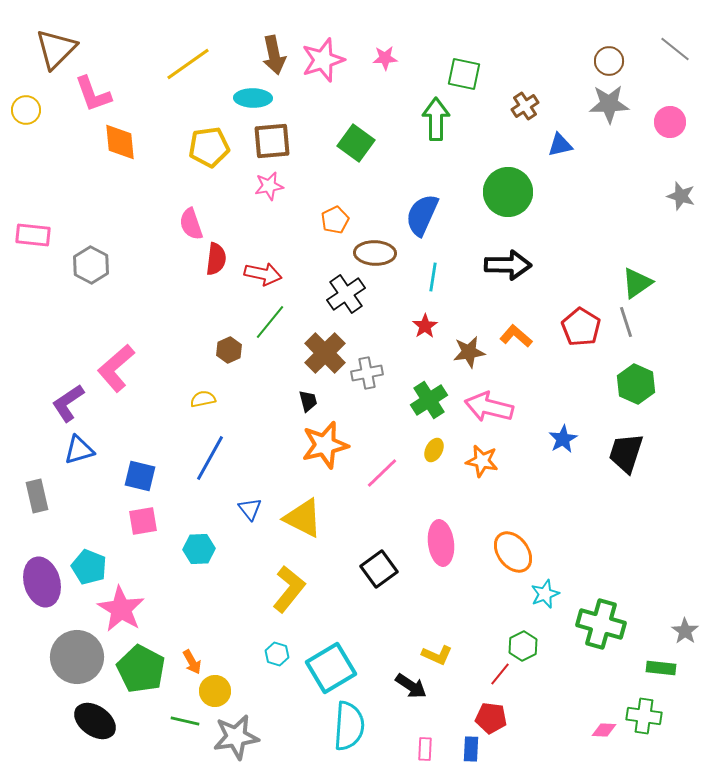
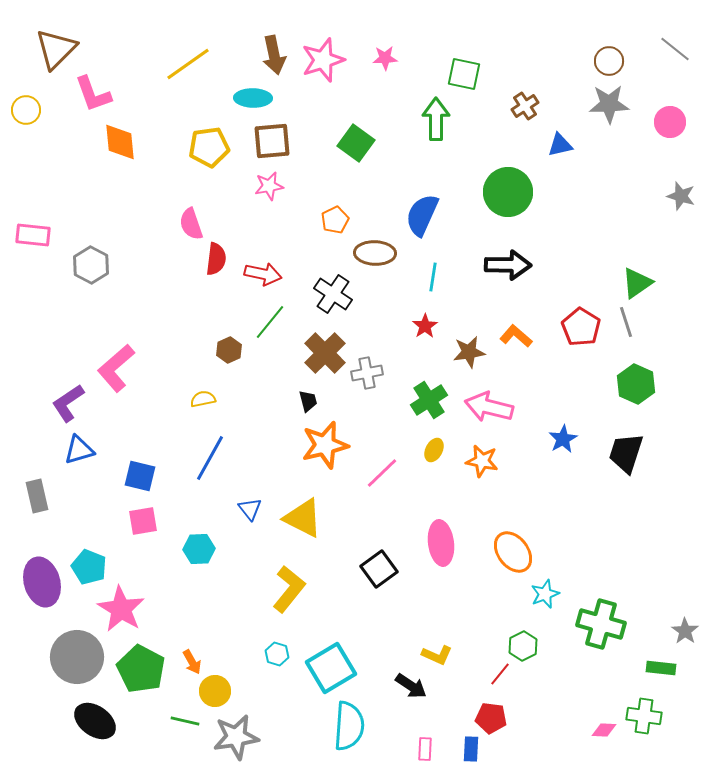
black cross at (346, 294): moved 13 px left; rotated 21 degrees counterclockwise
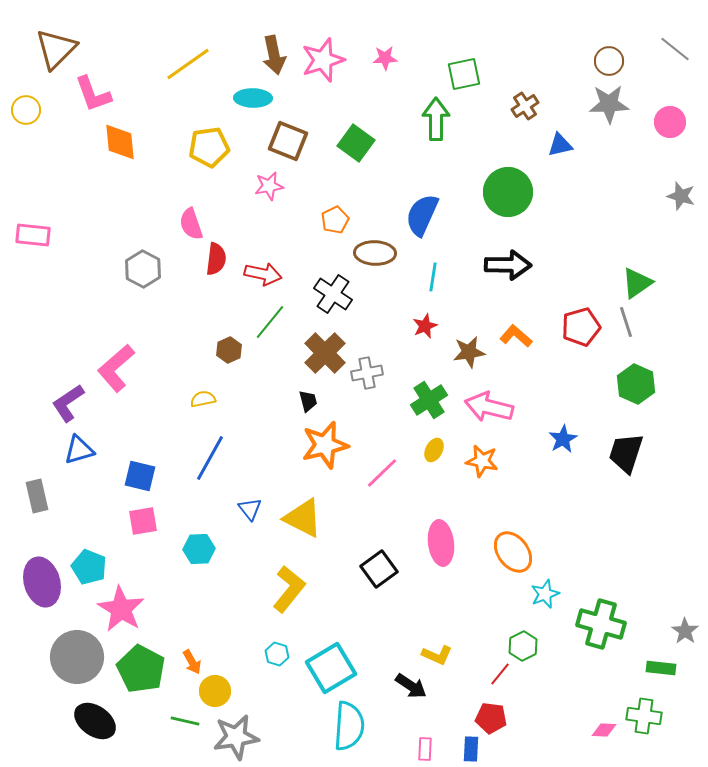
green square at (464, 74): rotated 24 degrees counterclockwise
brown square at (272, 141): moved 16 px right; rotated 27 degrees clockwise
gray hexagon at (91, 265): moved 52 px right, 4 px down
red star at (425, 326): rotated 10 degrees clockwise
red pentagon at (581, 327): rotated 24 degrees clockwise
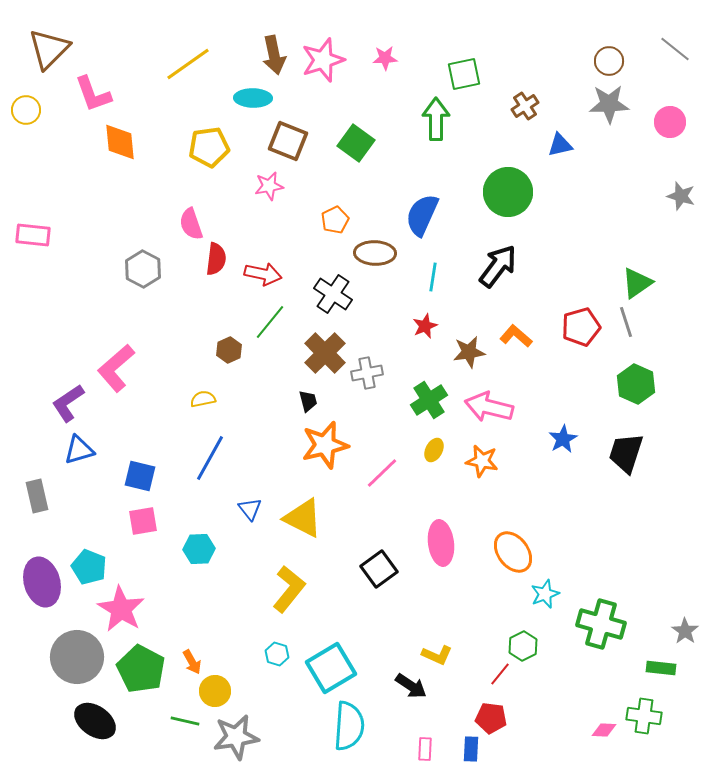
brown triangle at (56, 49): moved 7 px left
black arrow at (508, 265): moved 10 px left, 1 px down; rotated 54 degrees counterclockwise
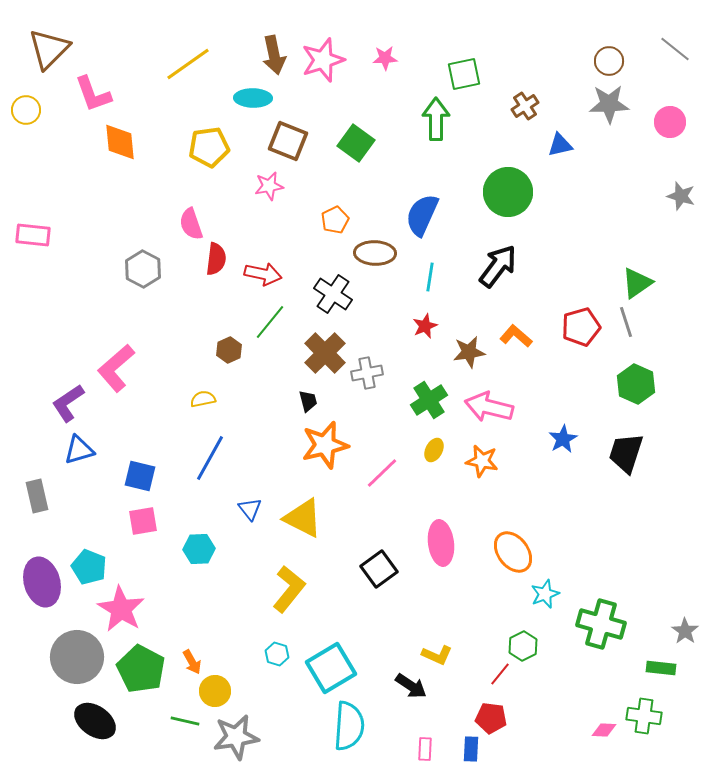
cyan line at (433, 277): moved 3 px left
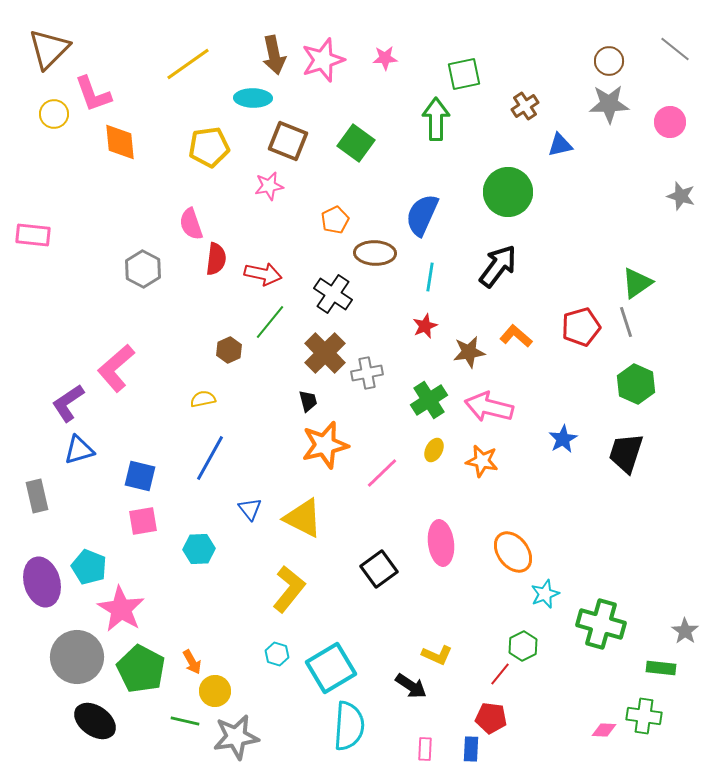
yellow circle at (26, 110): moved 28 px right, 4 px down
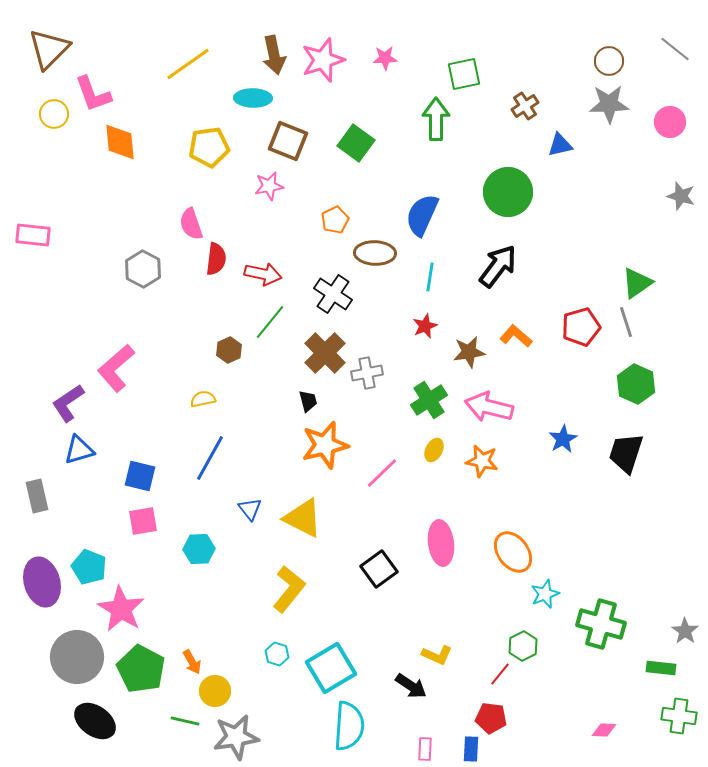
green cross at (644, 716): moved 35 px right
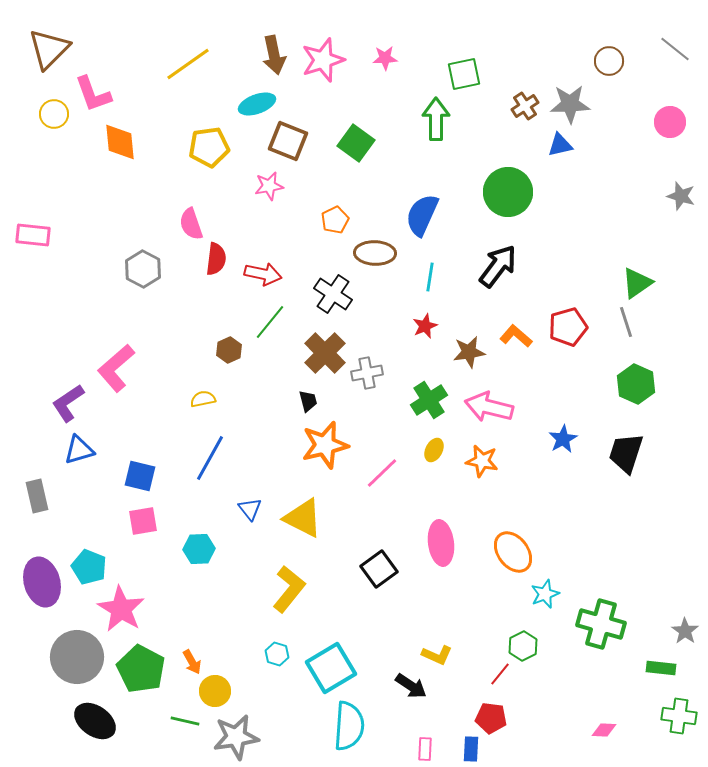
cyan ellipse at (253, 98): moved 4 px right, 6 px down; rotated 21 degrees counterclockwise
gray star at (609, 104): moved 39 px left
red pentagon at (581, 327): moved 13 px left
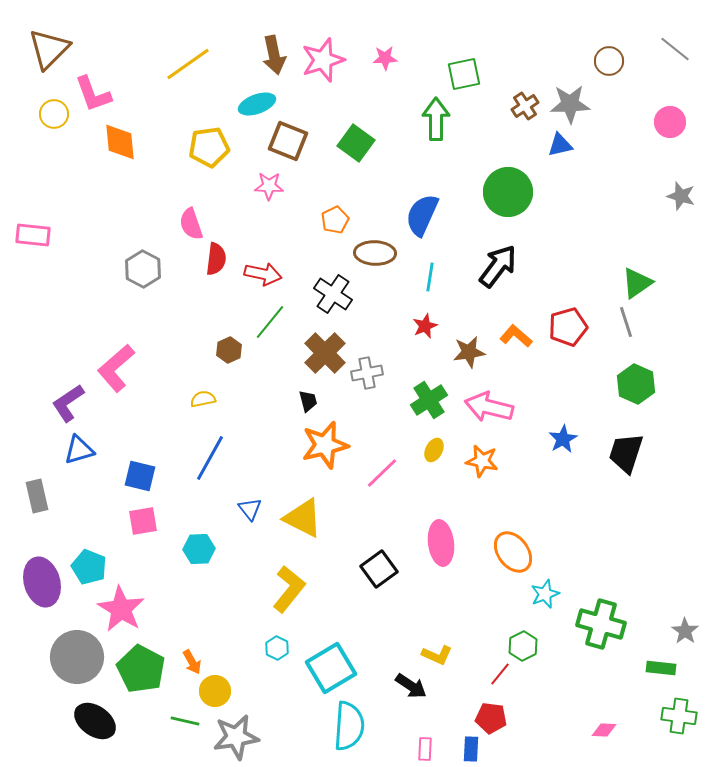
pink star at (269, 186): rotated 12 degrees clockwise
cyan hexagon at (277, 654): moved 6 px up; rotated 10 degrees clockwise
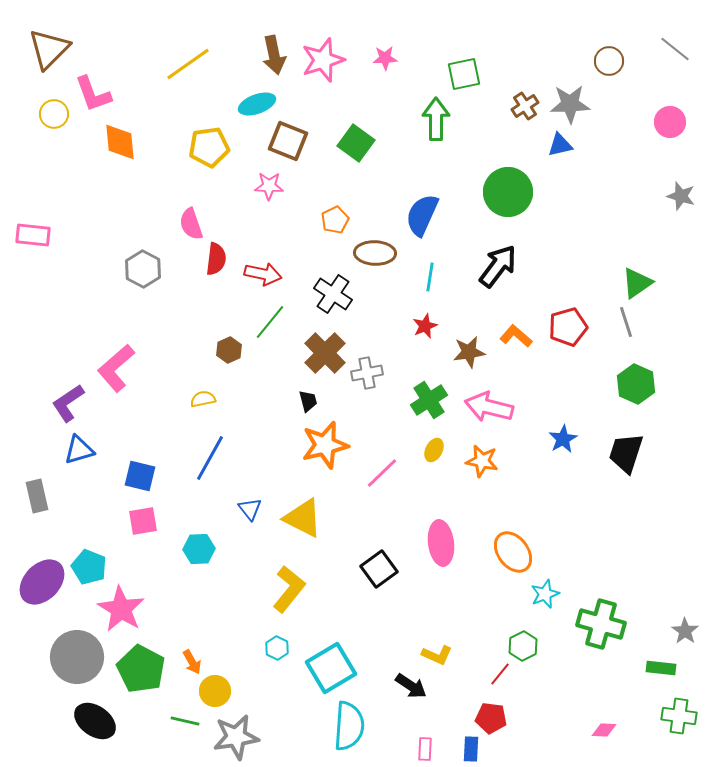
purple ellipse at (42, 582): rotated 60 degrees clockwise
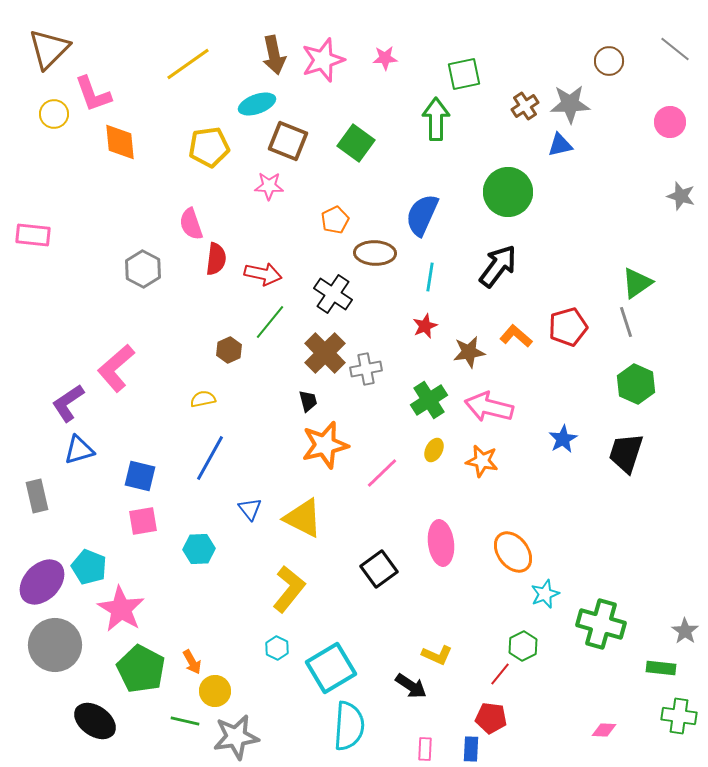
gray cross at (367, 373): moved 1 px left, 4 px up
gray circle at (77, 657): moved 22 px left, 12 px up
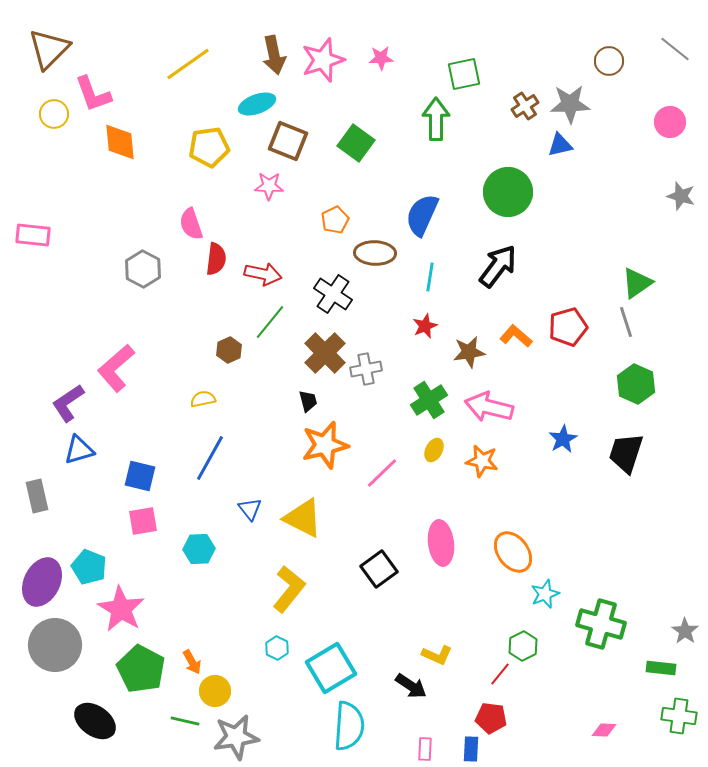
pink star at (385, 58): moved 4 px left
purple ellipse at (42, 582): rotated 18 degrees counterclockwise
